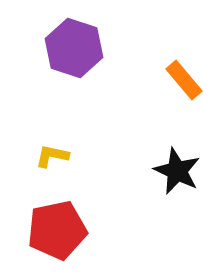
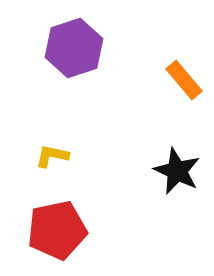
purple hexagon: rotated 24 degrees clockwise
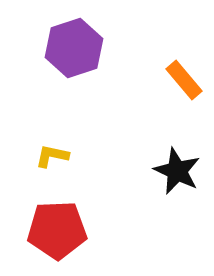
red pentagon: rotated 10 degrees clockwise
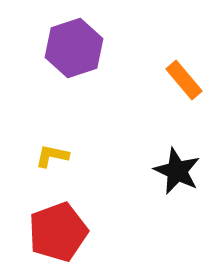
red pentagon: moved 1 px right, 2 px down; rotated 18 degrees counterclockwise
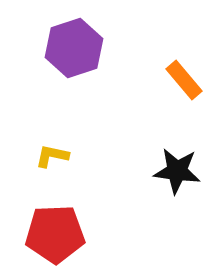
black star: rotated 18 degrees counterclockwise
red pentagon: moved 3 px left, 2 px down; rotated 18 degrees clockwise
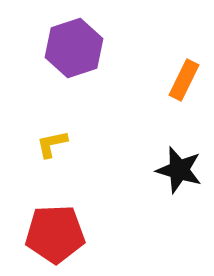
orange rectangle: rotated 66 degrees clockwise
yellow L-shape: moved 12 px up; rotated 24 degrees counterclockwise
black star: moved 2 px right, 1 px up; rotated 9 degrees clockwise
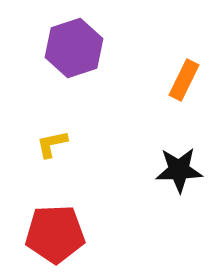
black star: rotated 18 degrees counterclockwise
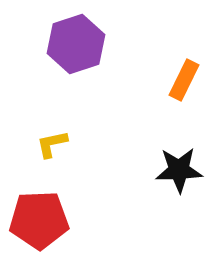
purple hexagon: moved 2 px right, 4 px up
red pentagon: moved 16 px left, 14 px up
